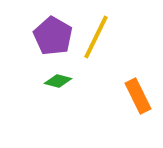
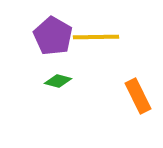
yellow line: rotated 63 degrees clockwise
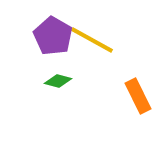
yellow line: moved 4 px left, 3 px down; rotated 30 degrees clockwise
